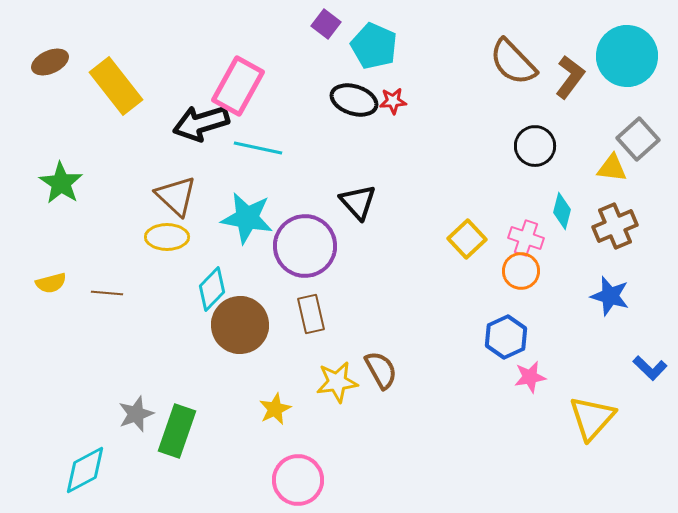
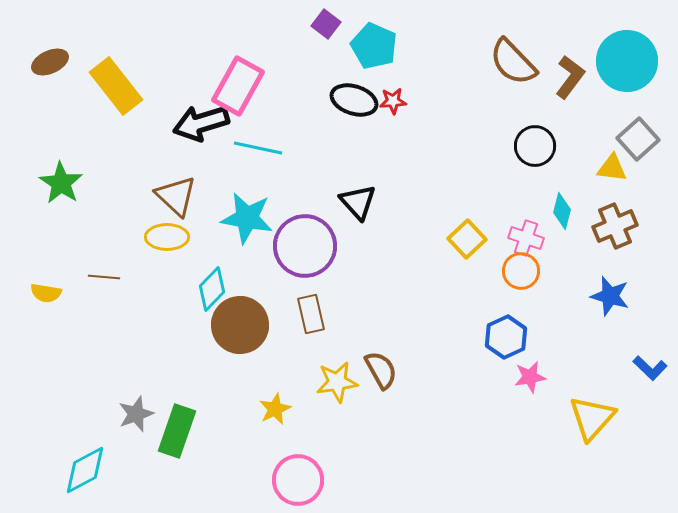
cyan circle at (627, 56): moved 5 px down
yellow semicircle at (51, 283): moved 5 px left, 10 px down; rotated 24 degrees clockwise
brown line at (107, 293): moved 3 px left, 16 px up
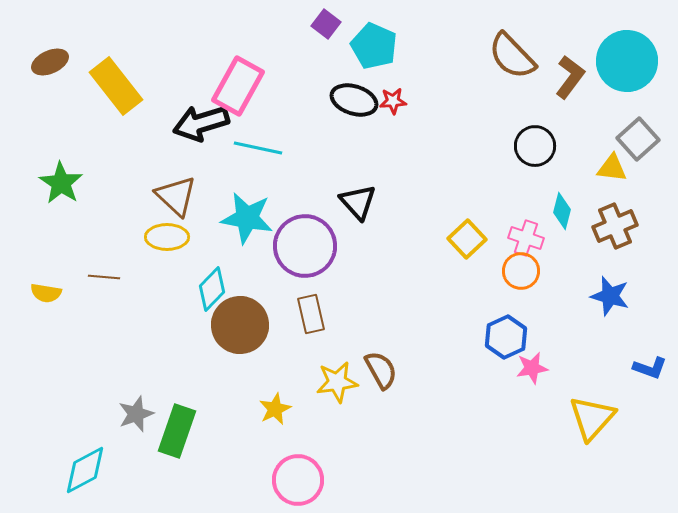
brown semicircle at (513, 62): moved 1 px left, 6 px up
blue L-shape at (650, 368): rotated 24 degrees counterclockwise
pink star at (530, 377): moved 2 px right, 9 px up
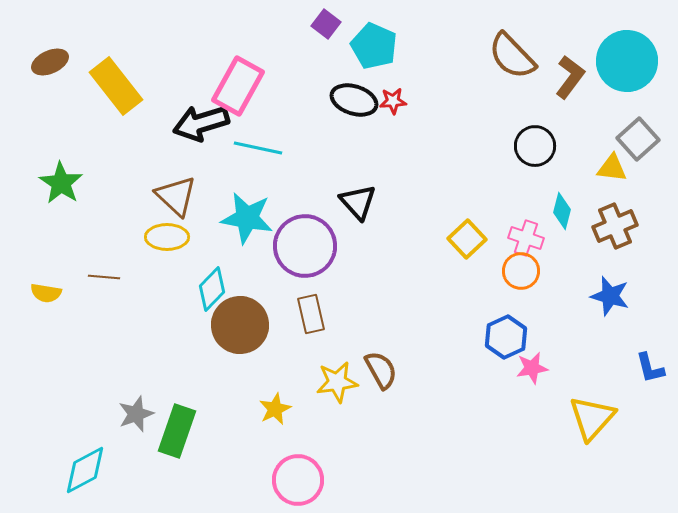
blue L-shape at (650, 368): rotated 56 degrees clockwise
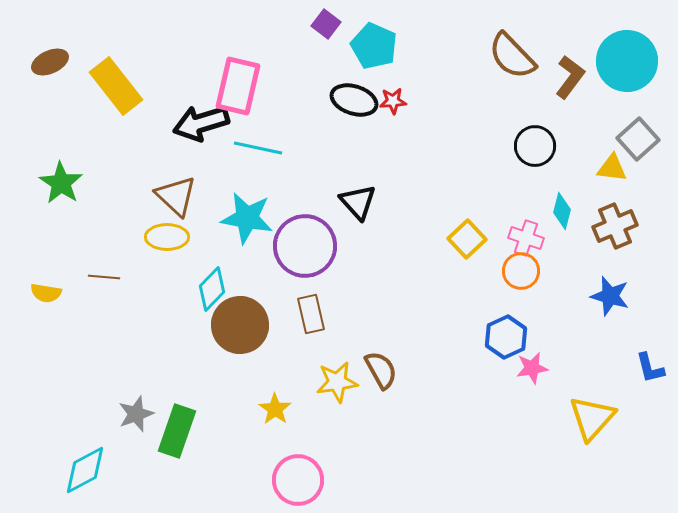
pink rectangle at (238, 86): rotated 16 degrees counterclockwise
yellow star at (275, 409): rotated 12 degrees counterclockwise
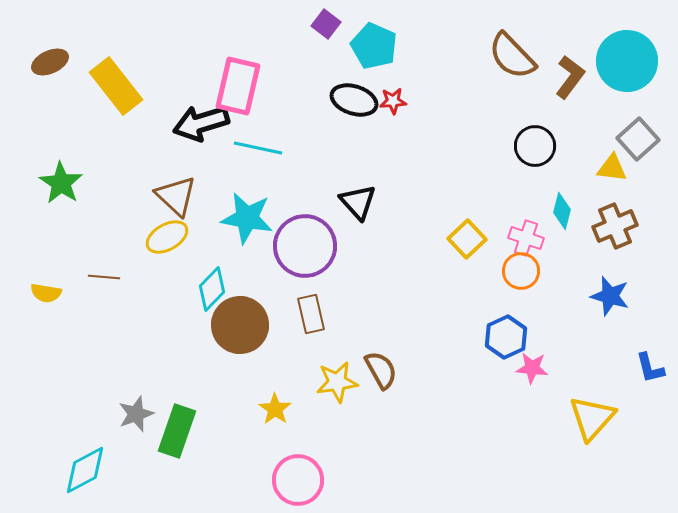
yellow ellipse at (167, 237): rotated 30 degrees counterclockwise
pink star at (532, 368): rotated 16 degrees clockwise
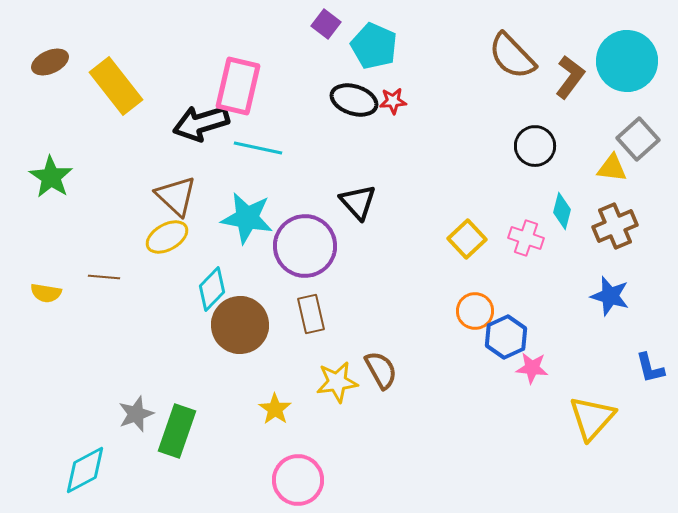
green star at (61, 183): moved 10 px left, 6 px up
orange circle at (521, 271): moved 46 px left, 40 px down
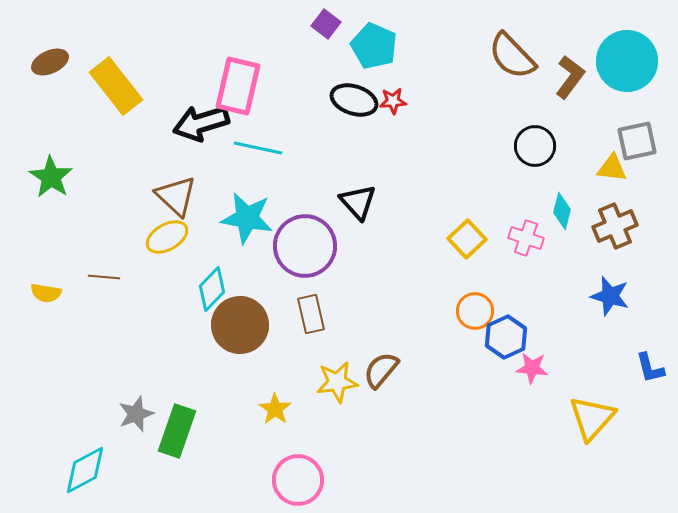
gray square at (638, 139): moved 1 px left, 2 px down; rotated 30 degrees clockwise
brown semicircle at (381, 370): rotated 111 degrees counterclockwise
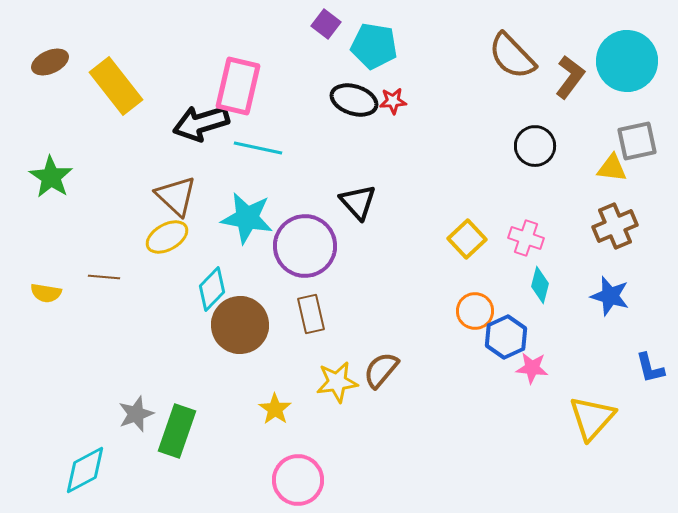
cyan pentagon at (374, 46): rotated 15 degrees counterclockwise
cyan diamond at (562, 211): moved 22 px left, 74 px down
